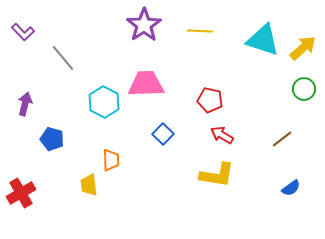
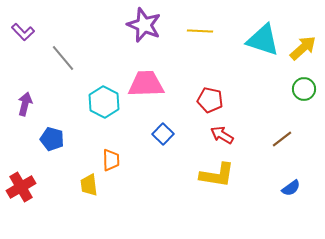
purple star: rotated 16 degrees counterclockwise
red cross: moved 6 px up
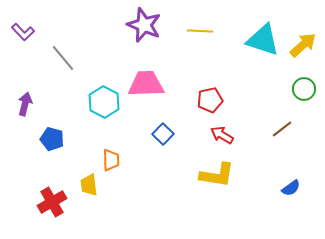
yellow arrow: moved 3 px up
red pentagon: rotated 25 degrees counterclockwise
brown line: moved 10 px up
red cross: moved 31 px right, 15 px down
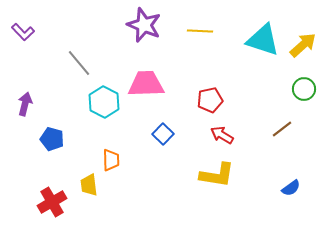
gray line: moved 16 px right, 5 px down
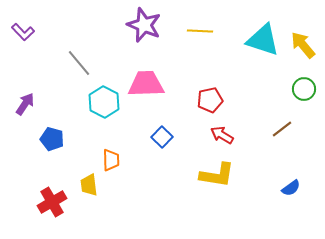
yellow arrow: rotated 88 degrees counterclockwise
purple arrow: rotated 20 degrees clockwise
blue square: moved 1 px left, 3 px down
